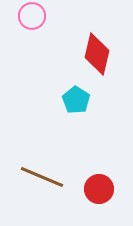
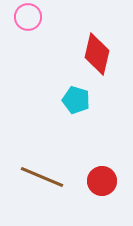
pink circle: moved 4 px left, 1 px down
cyan pentagon: rotated 16 degrees counterclockwise
red circle: moved 3 px right, 8 px up
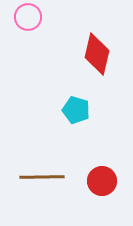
cyan pentagon: moved 10 px down
brown line: rotated 24 degrees counterclockwise
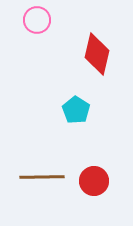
pink circle: moved 9 px right, 3 px down
cyan pentagon: rotated 16 degrees clockwise
red circle: moved 8 px left
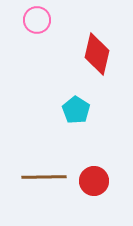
brown line: moved 2 px right
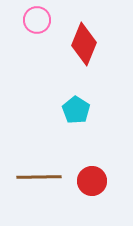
red diamond: moved 13 px left, 10 px up; rotated 9 degrees clockwise
brown line: moved 5 px left
red circle: moved 2 px left
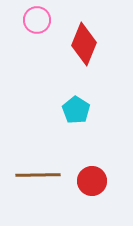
brown line: moved 1 px left, 2 px up
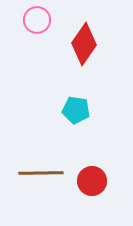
red diamond: rotated 12 degrees clockwise
cyan pentagon: rotated 24 degrees counterclockwise
brown line: moved 3 px right, 2 px up
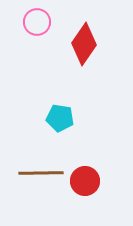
pink circle: moved 2 px down
cyan pentagon: moved 16 px left, 8 px down
red circle: moved 7 px left
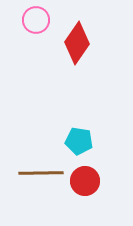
pink circle: moved 1 px left, 2 px up
red diamond: moved 7 px left, 1 px up
cyan pentagon: moved 19 px right, 23 px down
